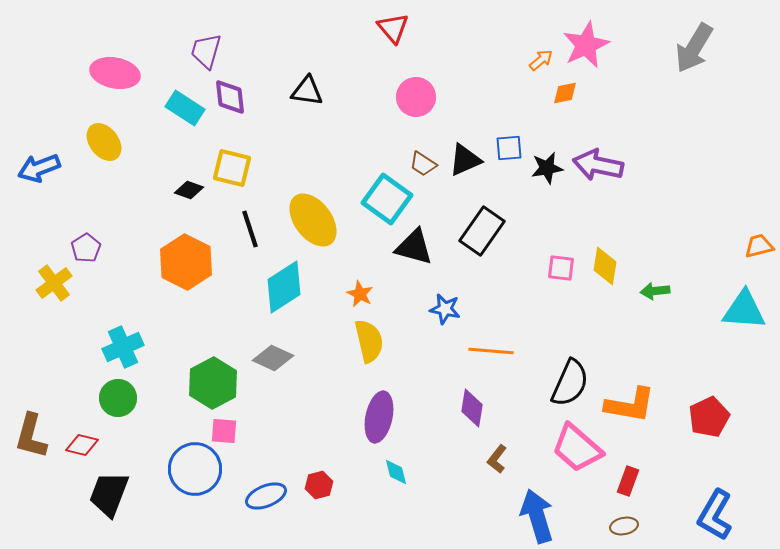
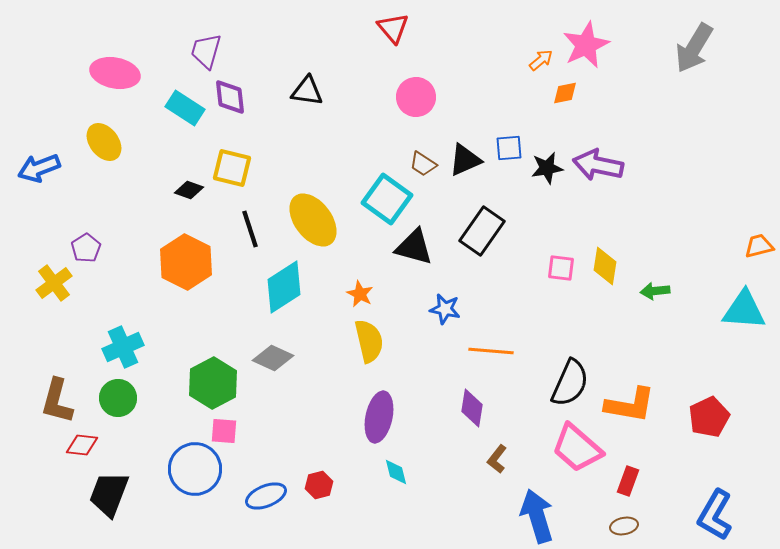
brown L-shape at (31, 436): moved 26 px right, 35 px up
red diamond at (82, 445): rotated 8 degrees counterclockwise
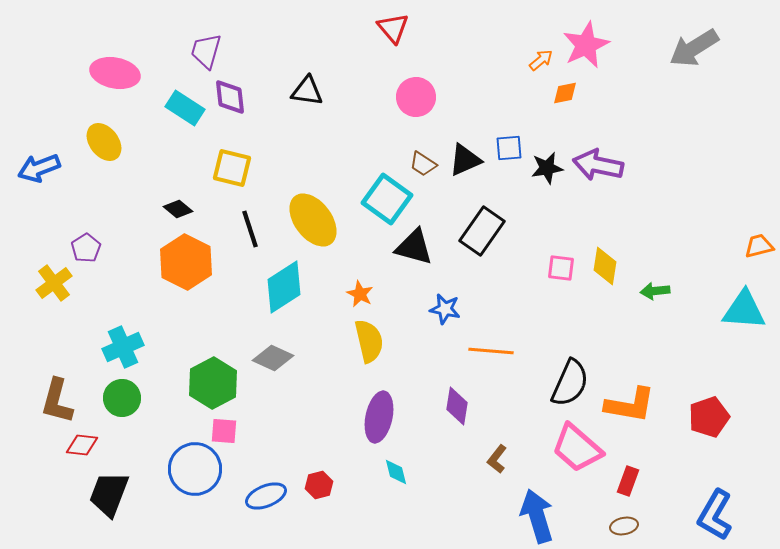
gray arrow at (694, 48): rotated 27 degrees clockwise
black diamond at (189, 190): moved 11 px left, 19 px down; rotated 20 degrees clockwise
green circle at (118, 398): moved 4 px right
purple diamond at (472, 408): moved 15 px left, 2 px up
red pentagon at (709, 417): rotated 6 degrees clockwise
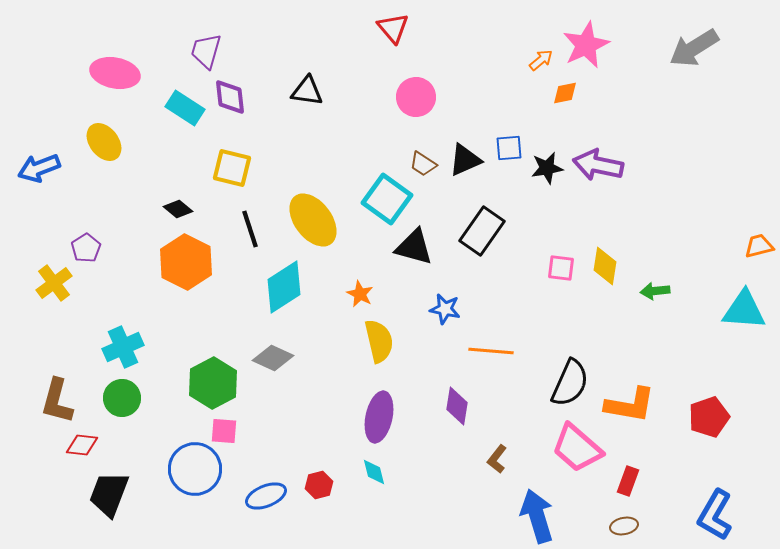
yellow semicircle at (369, 341): moved 10 px right
cyan diamond at (396, 472): moved 22 px left
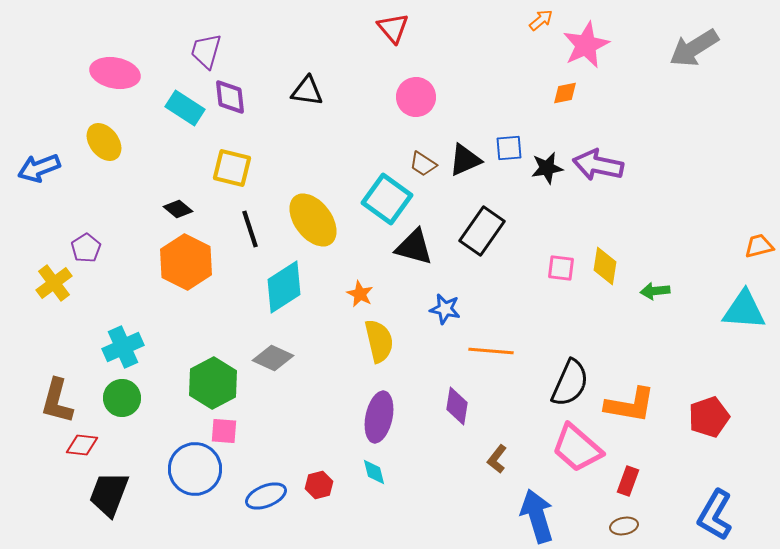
orange arrow at (541, 60): moved 40 px up
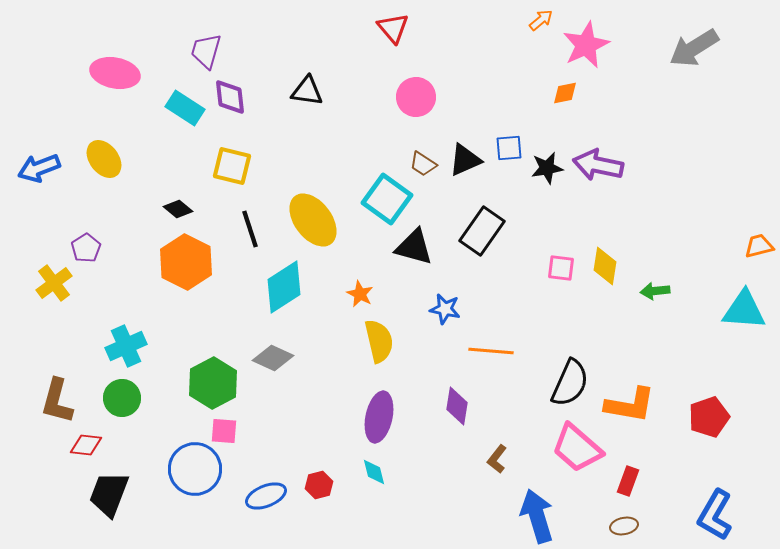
yellow ellipse at (104, 142): moved 17 px down
yellow square at (232, 168): moved 2 px up
cyan cross at (123, 347): moved 3 px right, 1 px up
red diamond at (82, 445): moved 4 px right
